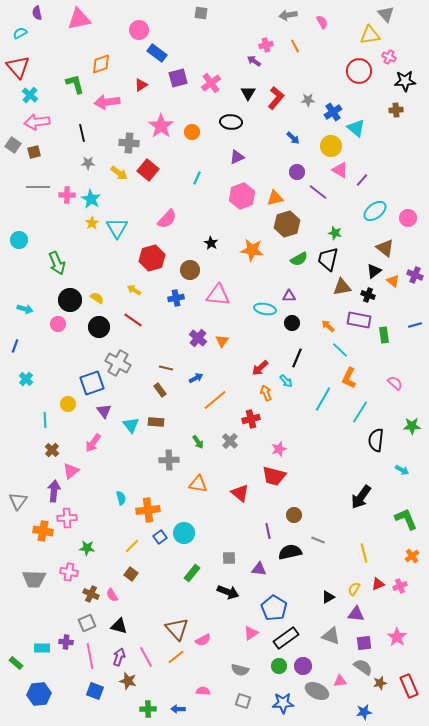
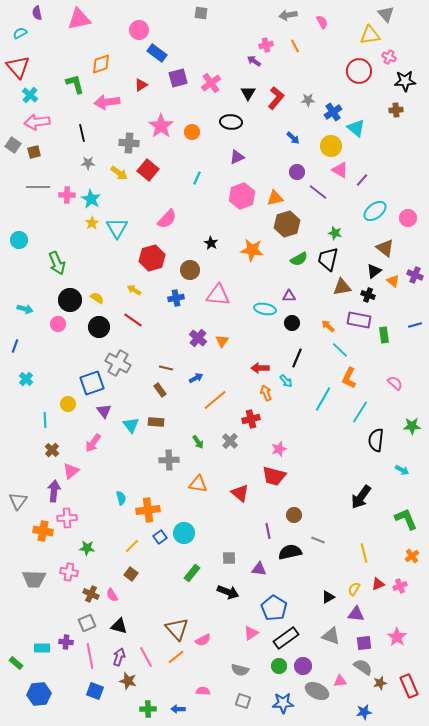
red arrow at (260, 368): rotated 42 degrees clockwise
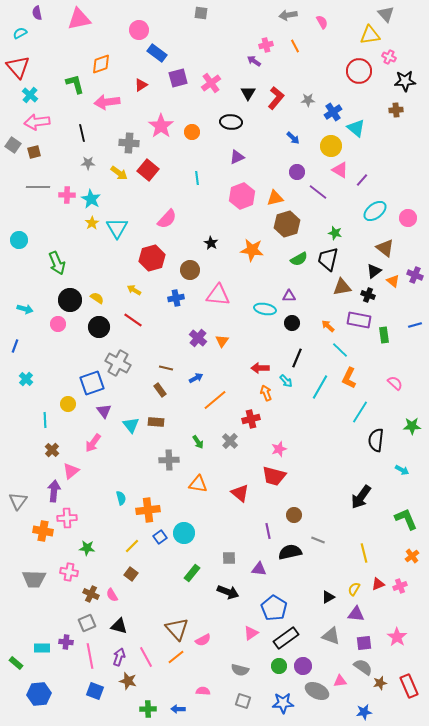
cyan line at (197, 178): rotated 32 degrees counterclockwise
cyan line at (323, 399): moved 3 px left, 12 px up
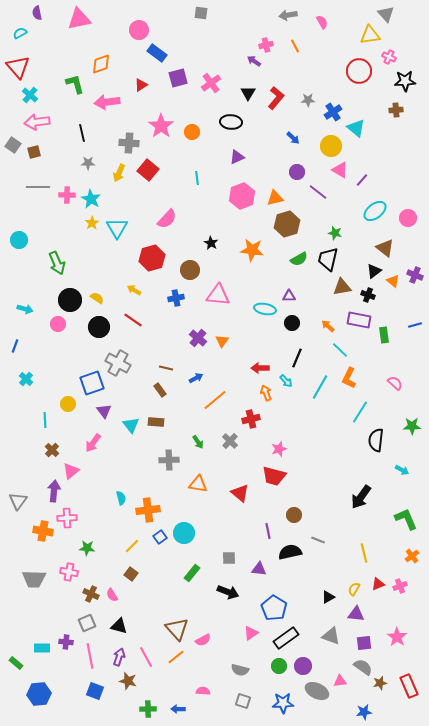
yellow arrow at (119, 173): rotated 78 degrees clockwise
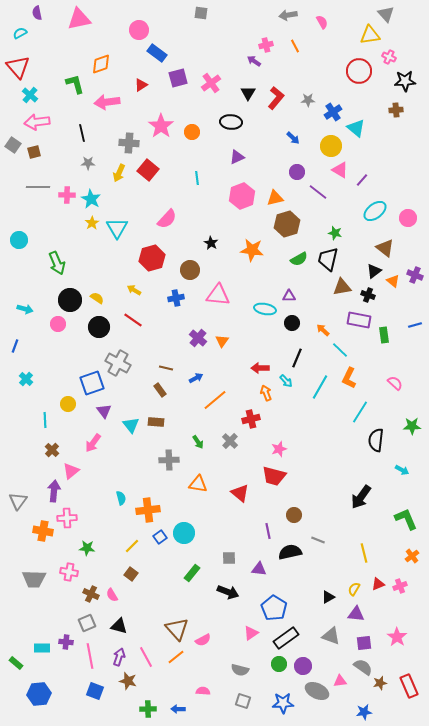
orange arrow at (328, 326): moved 5 px left, 4 px down
green circle at (279, 666): moved 2 px up
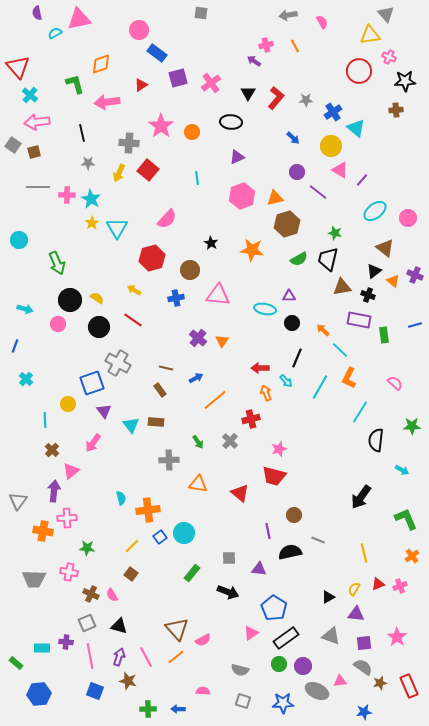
cyan semicircle at (20, 33): moved 35 px right
gray star at (308, 100): moved 2 px left
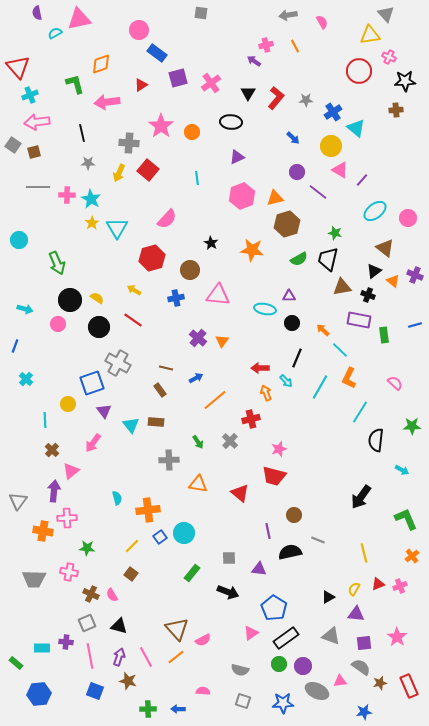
cyan cross at (30, 95): rotated 28 degrees clockwise
cyan semicircle at (121, 498): moved 4 px left
gray semicircle at (363, 667): moved 2 px left
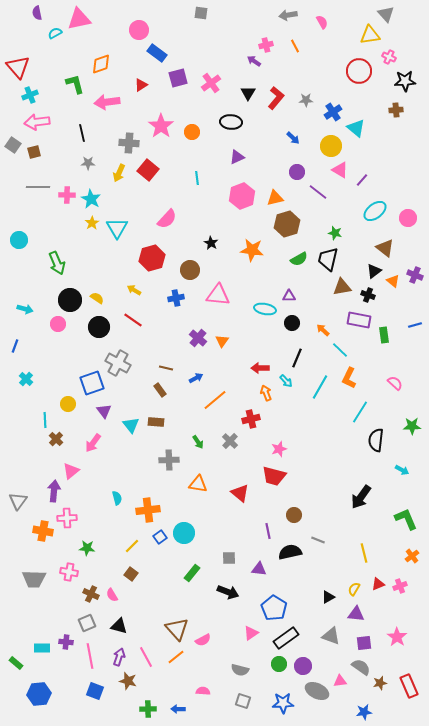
brown cross at (52, 450): moved 4 px right, 11 px up
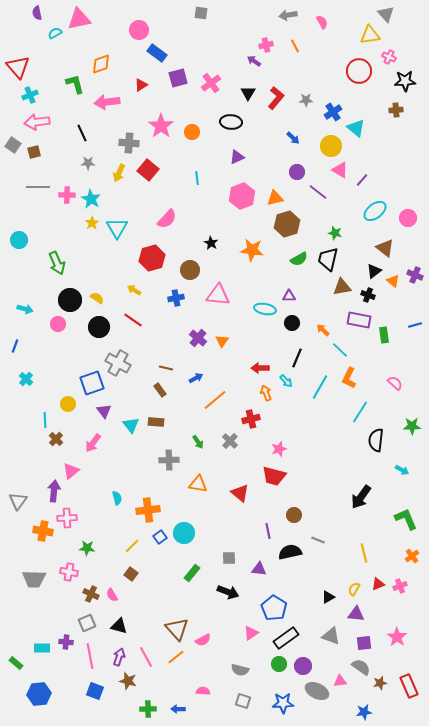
black line at (82, 133): rotated 12 degrees counterclockwise
